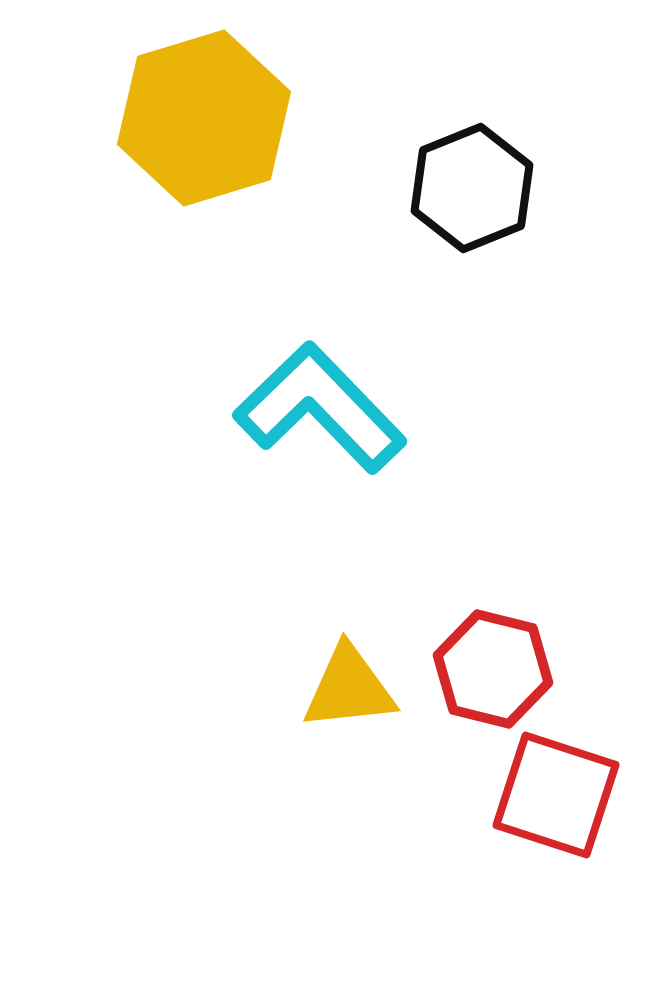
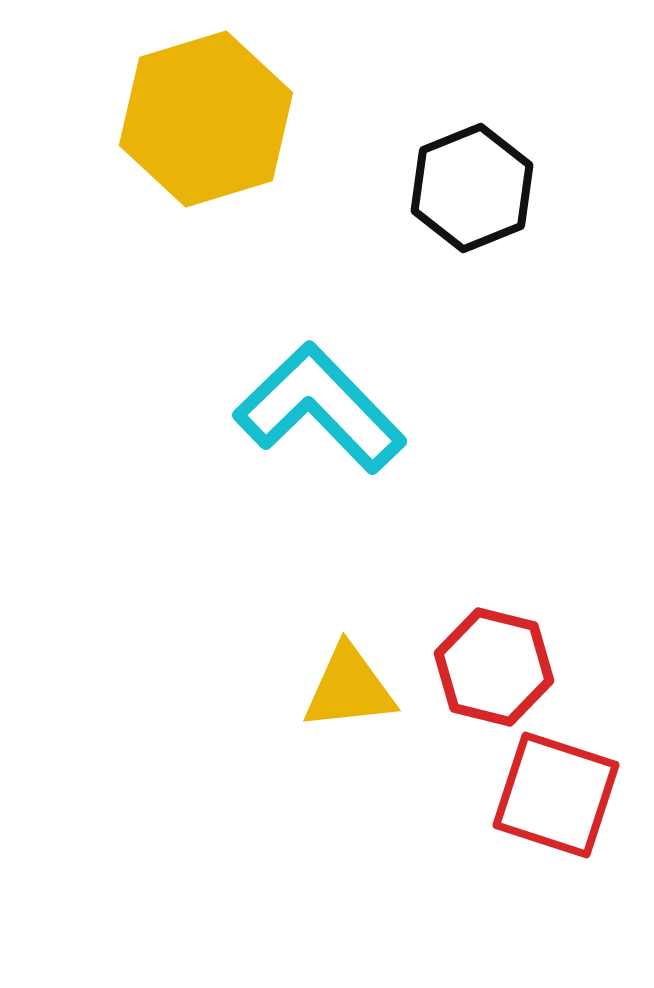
yellow hexagon: moved 2 px right, 1 px down
red hexagon: moved 1 px right, 2 px up
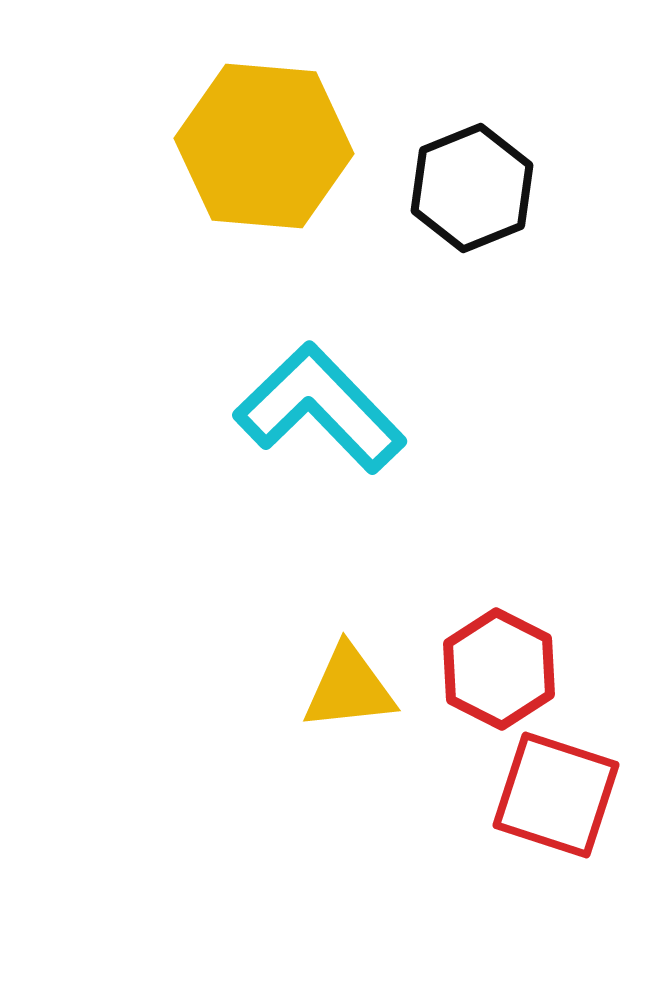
yellow hexagon: moved 58 px right, 27 px down; rotated 22 degrees clockwise
red hexagon: moved 5 px right, 2 px down; rotated 13 degrees clockwise
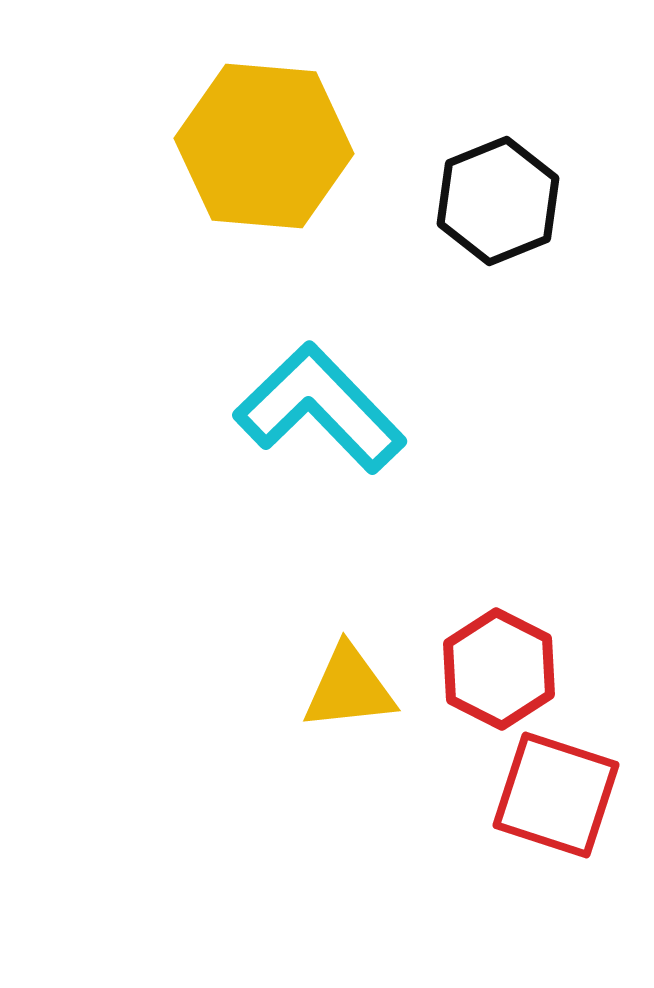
black hexagon: moved 26 px right, 13 px down
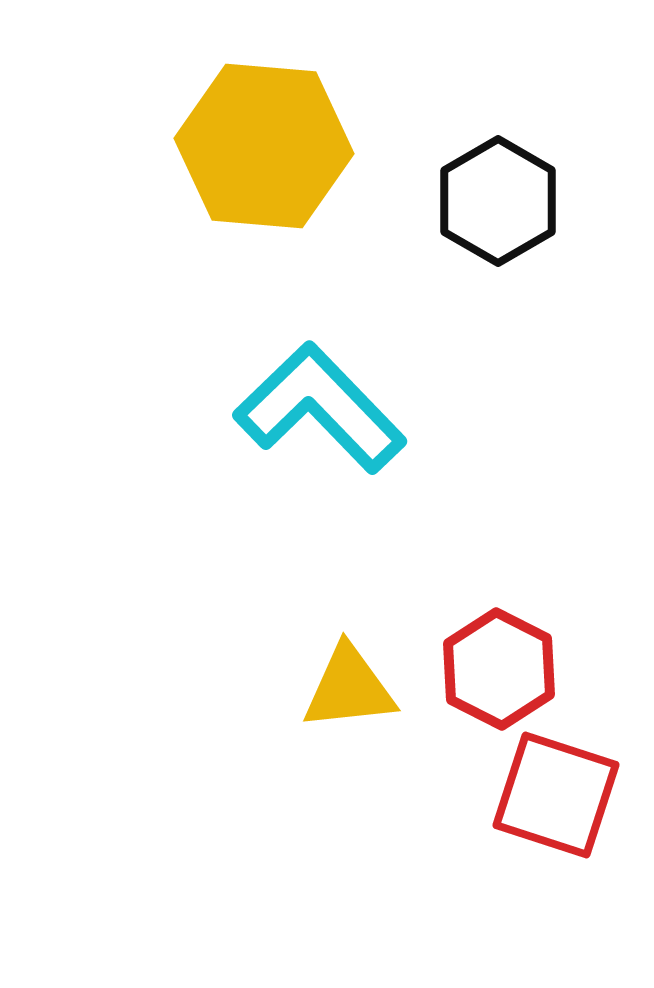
black hexagon: rotated 8 degrees counterclockwise
